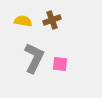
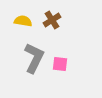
brown cross: rotated 12 degrees counterclockwise
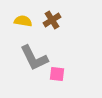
gray L-shape: rotated 128 degrees clockwise
pink square: moved 3 px left, 10 px down
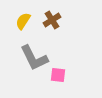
yellow semicircle: rotated 66 degrees counterclockwise
pink square: moved 1 px right, 1 px down
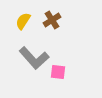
gray L-shape: rotated 16 degrees counterclockwise
pink square: moved 3 px up
